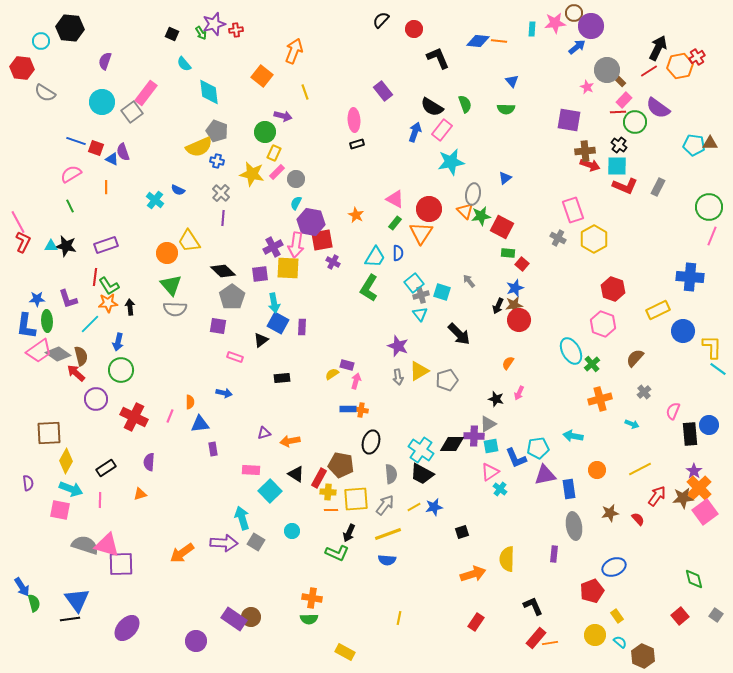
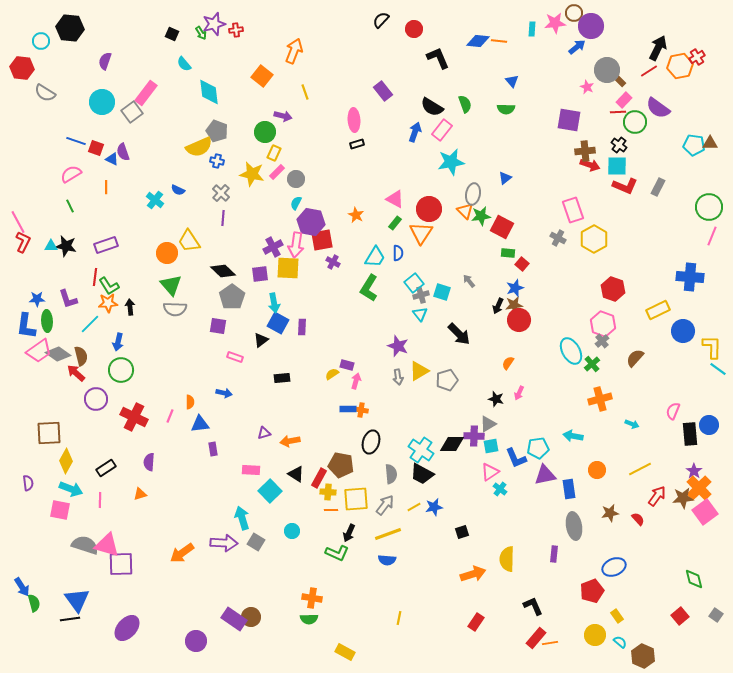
gray cross at (644, 392): moved 42 px left, 51 px up
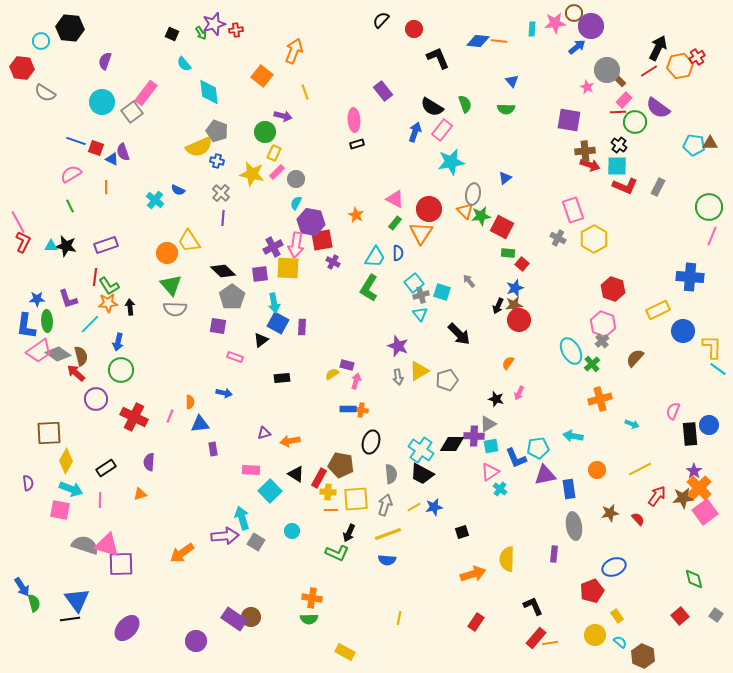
gray arrow at (385, 505): rotated 20 degrees counterclockwise
purple arrow at (224, 543): moved 1 px right, 7 px up; rotated 8 degrees counterclockwise
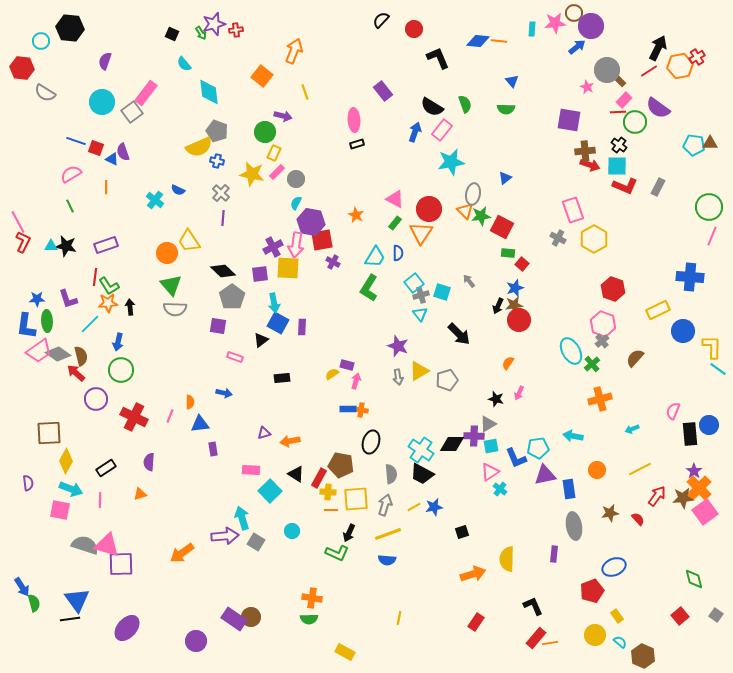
cyan arrow at (632, 424): moved 5 px down; rotated 136 degrees clockwise
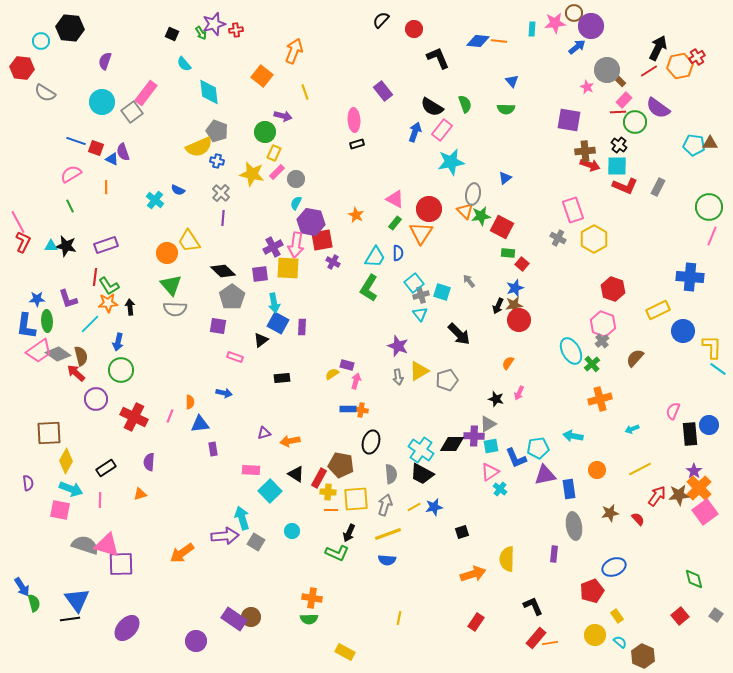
brown star at (683, 498): moved 4 px left, 3 px up
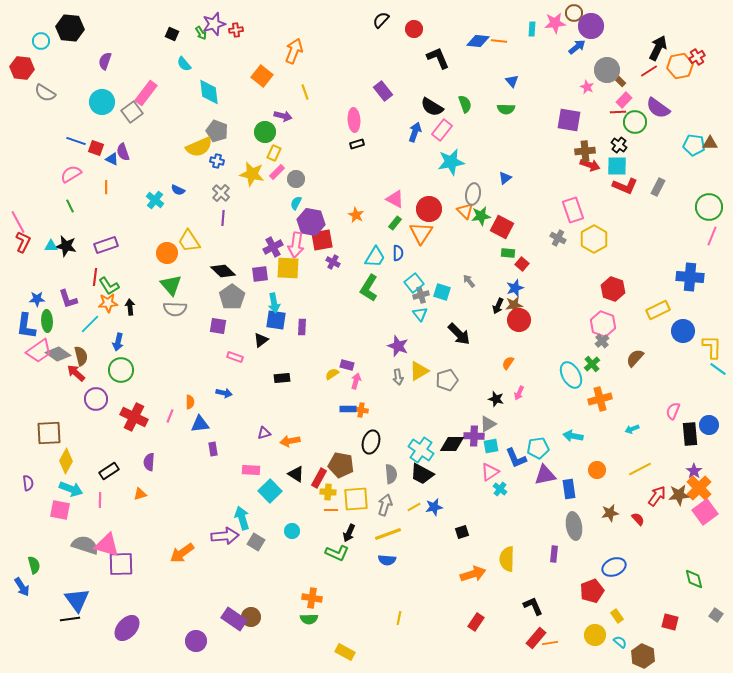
blue square at (278, 323): moved 2 px left, 3 px up; rotated 20 degrees counterclockwise
cyan ellipse at (571, 351): moved 24 px down
black rectangle at (106, 468): moved 3 px right, 3 px down
green semicircle at (34, 603): moved 38 px up
red square at (680, 616): moved 10 px left, 6 px down; rotated 36 degrees counterclockwise
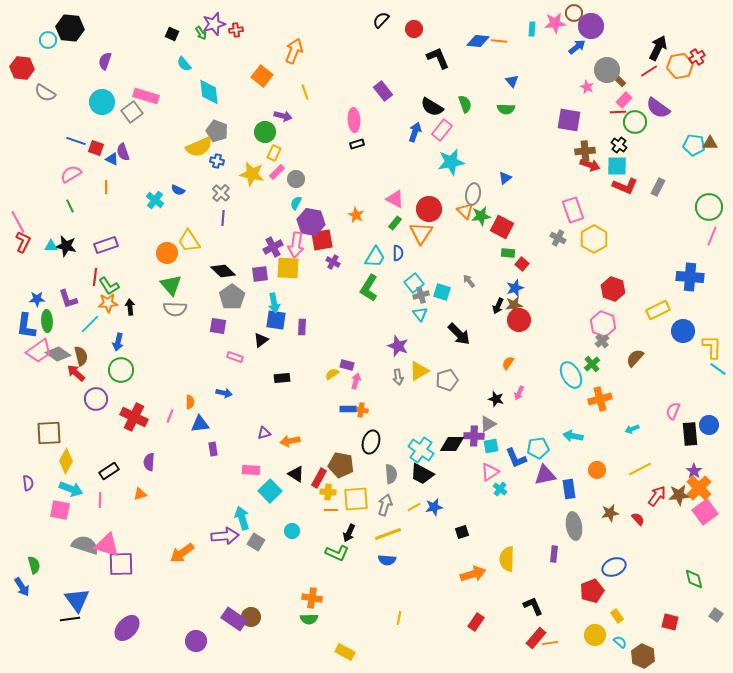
cyan circle at (41, 41): moved 7 px right, 1 px up
pink rectangle at (146, 93): moved 3 px down; rotated 70 degrees clockwise
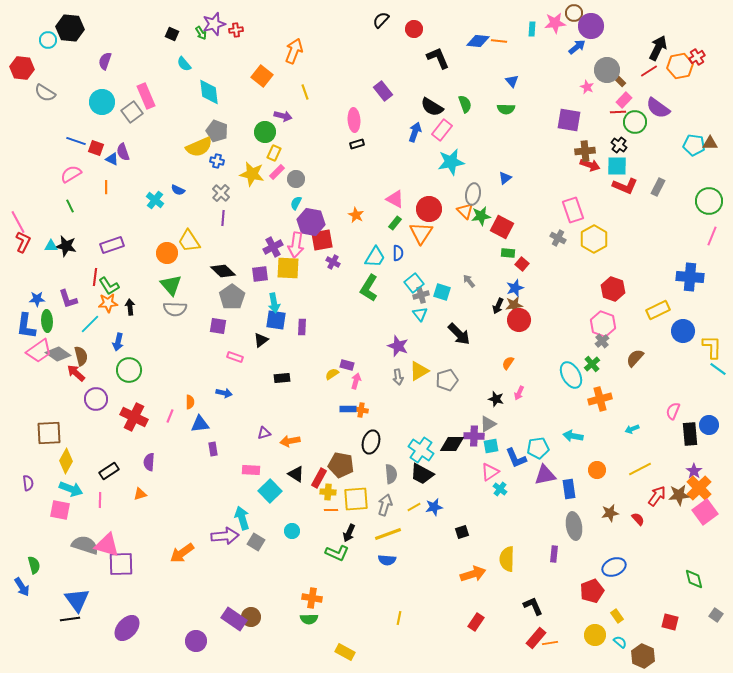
pink rectangle at (146, 96): rotated 50 degrees clockwise
green circle at (709, 207): moved 6 px up
purple rectangle at (106, 245): moved 6 px right
green circle at (121, 370): moved 8 px right
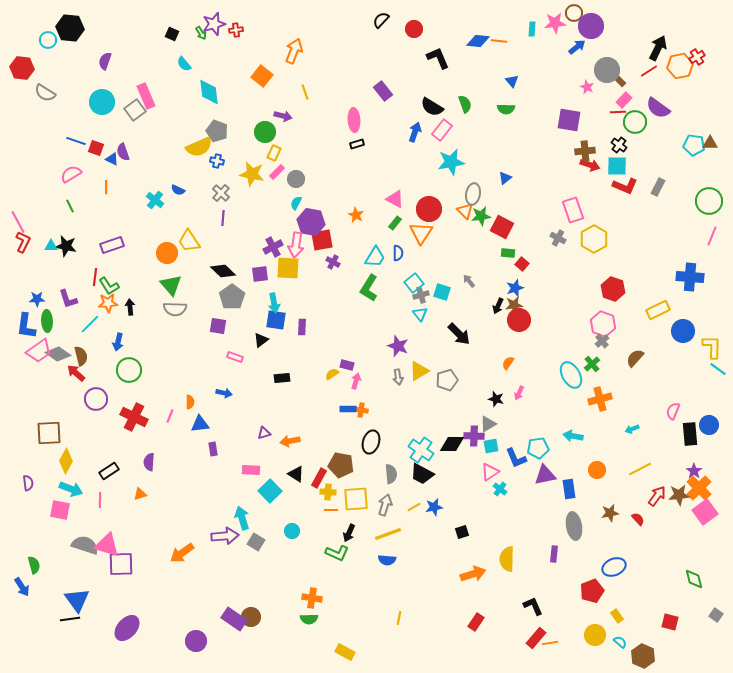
gray square at (132, 112): moved 3 px right, 2 px up
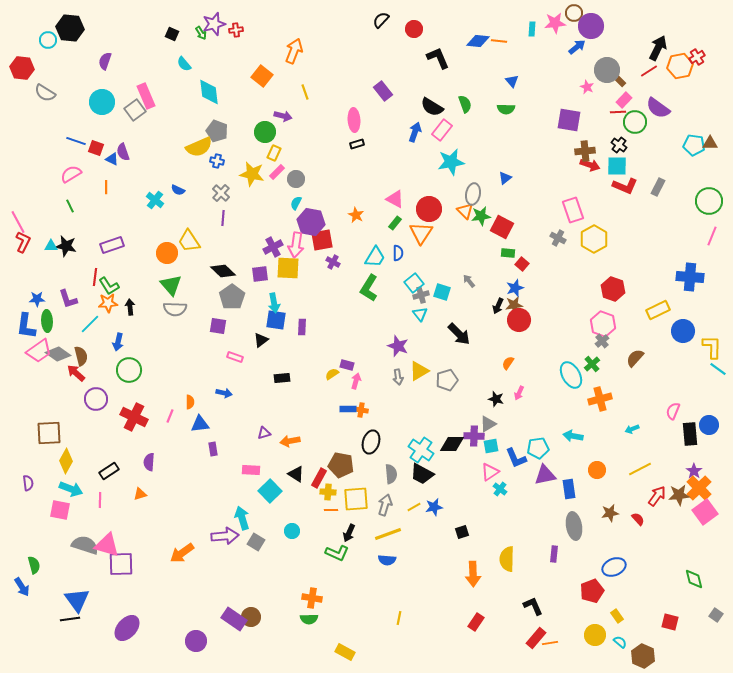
orange arrow at (473, 574): rotated 105 degrees clockwise
